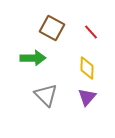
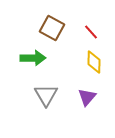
yellow diamond: moved 7 px right, 6 px up
gray triangle: rotated 15 degrees clockwise
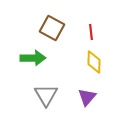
red line: rotated 35 degrees clockwise
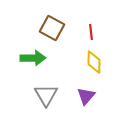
purple triangle: moved 1 px left, 1 px up
